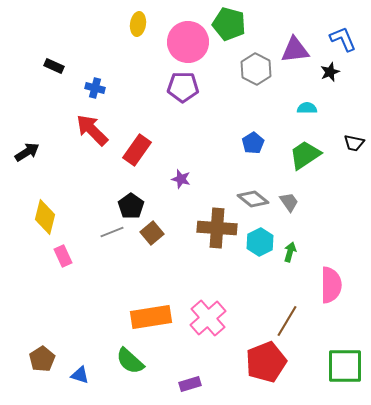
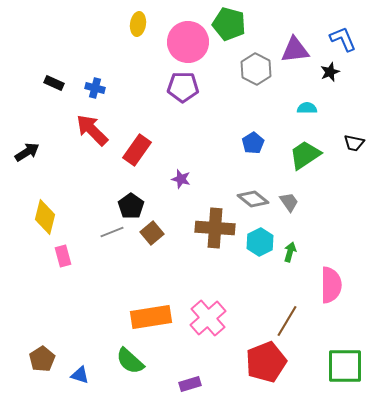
black rectangle: moved 17 px down
brown cross: moved 2 px left
pink rectangle: rotated 10 degrees clockwise
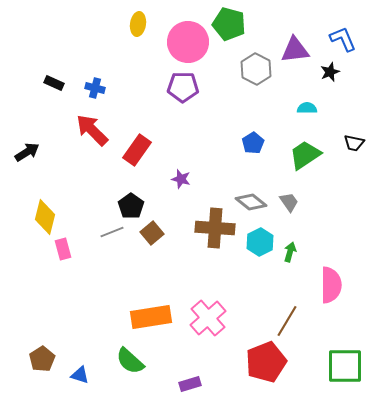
gray diamond: moved 2 px left, 3 px down
pink rectangle: moved 7 px up
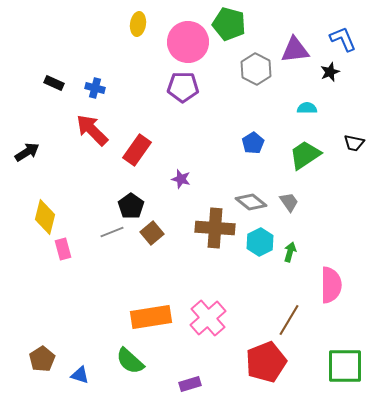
brown line: moved 2 px right, 1 px up
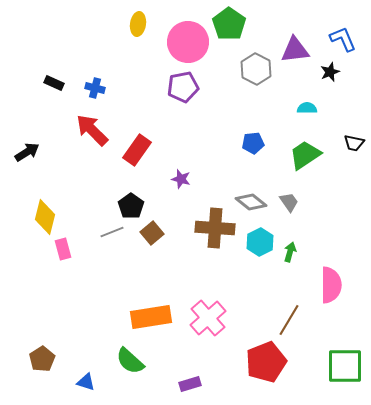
green pentagon: rotated 20 degrees clockwise
purple pentagon: rotated 12 degrees counterclockwise
blue pentagon: rotated 25 degrees clockwise
blue triangle: moved 6 px right, 7 px down
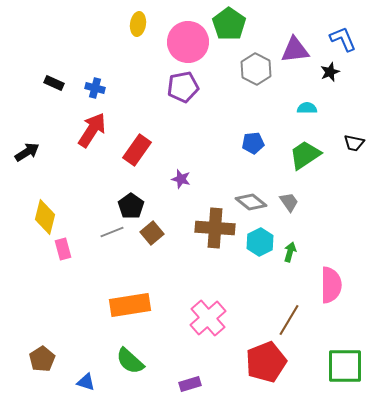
red arrow: rotated 78 degrees clockwise
orange rectangle: moved 21 px left, 12 px up
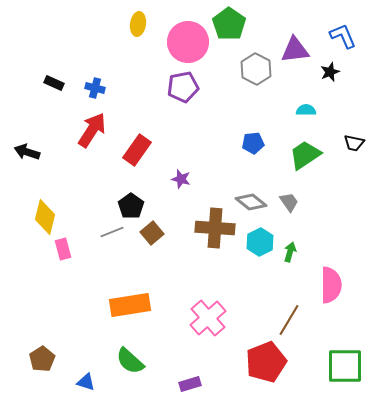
blue L-shape: moved 3 px up
cyan semicircle: moved 1 px left, 2 px down
black arrow: rotated 130 degrees counterclockwise
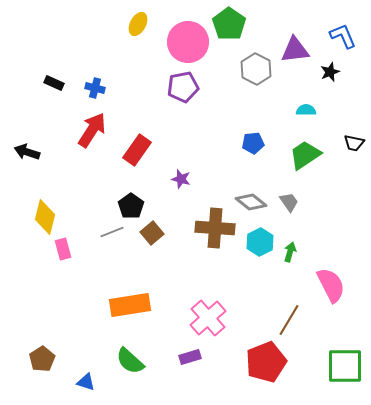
yellow ellipse: rotated 20 degrees clockwise
pink semicircle: rotated 27 degrees counterclockwise
purple rectangle: moved 27 px up
